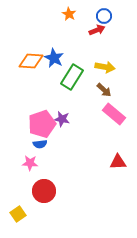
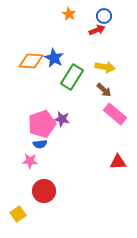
pink rectangle: moved 1 px right
pink star: moved 2 px up
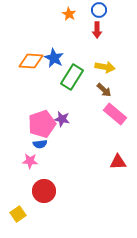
blue circle: moved 5 px left, 6 px up
red arrow: rotated 112 degrees clockwise
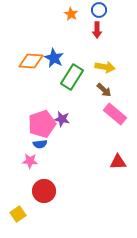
orange star: moved 2 px right
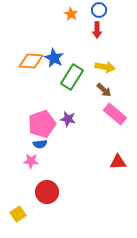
purple star: moved 6 px right
pink star: moved 1 px right
red circle: moved 3 px right, 1 px down
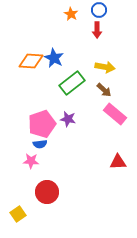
green rectangle: moved 6 px down; rotated 20 degrees clockwise
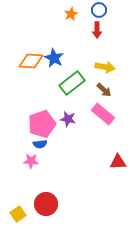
orange star: rotated 16 degrees clockwise
pink rectangle: moved 12 px left
red circle: moved 1 px left, 12 px down
